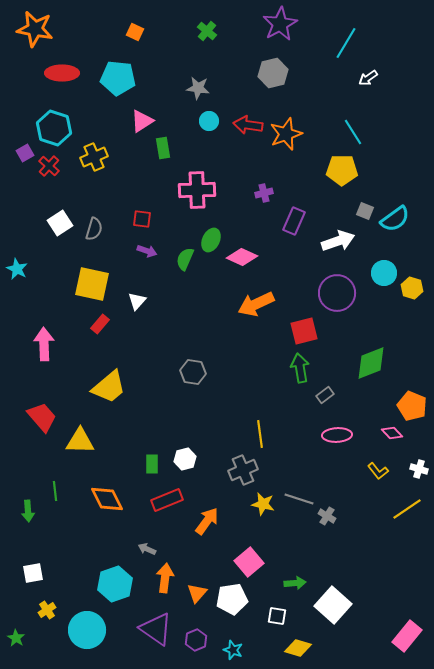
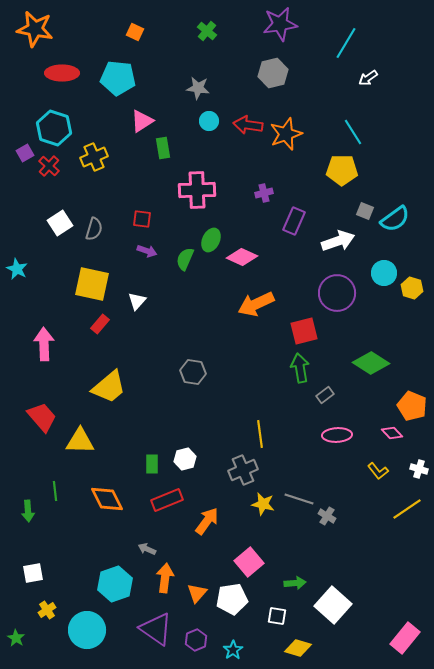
purple star at (280, 24): rotated 20 degrees clockwise
green diamond at (371, 363): rotated 54 degrees clockwise
pink rectangle at (407, 636): moved 2 px left, 2 px down
cyan star at (233, 650): rotated 18 degrees clockwise
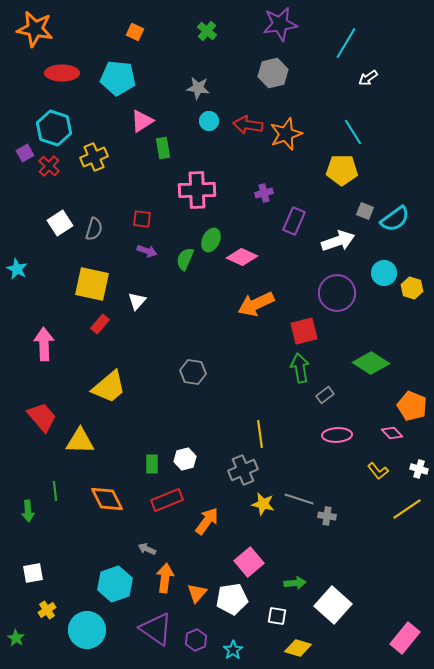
gray cross at (327, 516): rotated 24 degrees counterclockwise
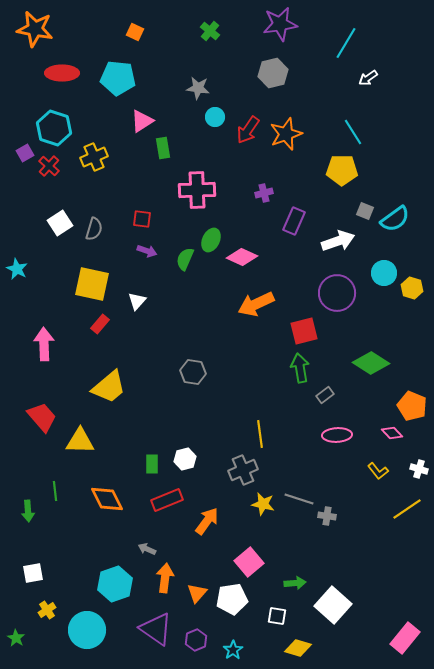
green cross at (207, 31): moved 3 px right
cyan circle at (209, 121): moved 6 px right, 4 px up
red arrow at (248, 125): moved 5 px down; rotated 64 degrees counterclockwise
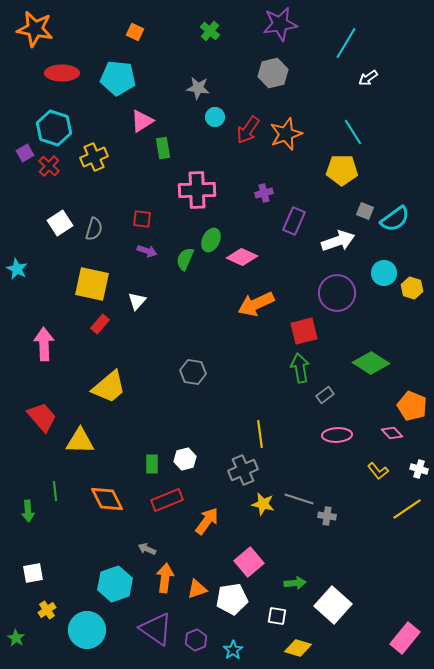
orange triangle at (197, 593): moved 4 px up; rotated 30 degrees clockwise
